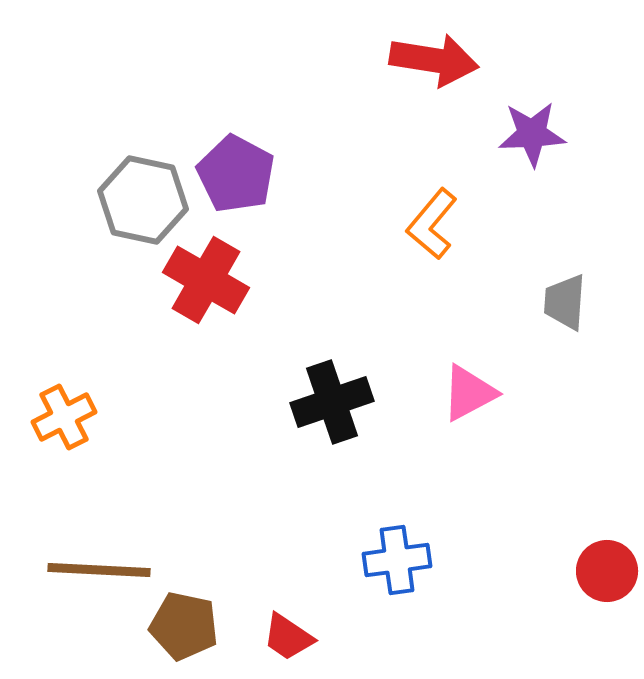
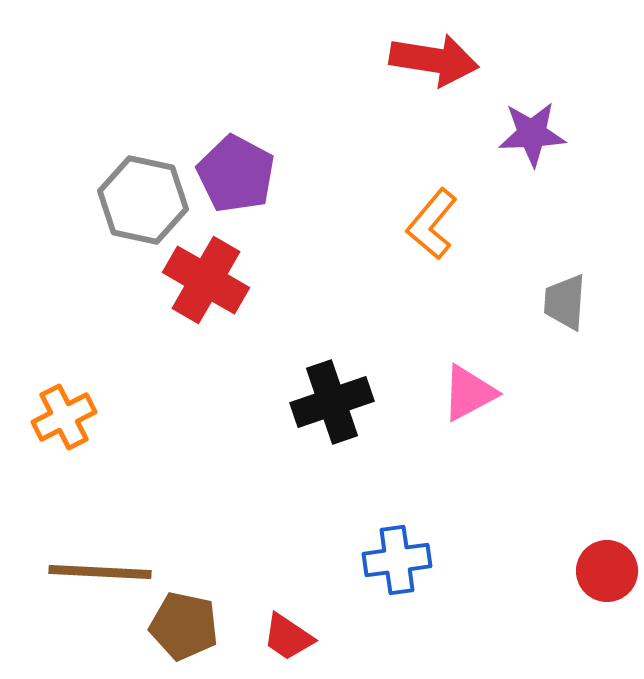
brown line: moved 1 px right, 2 px down
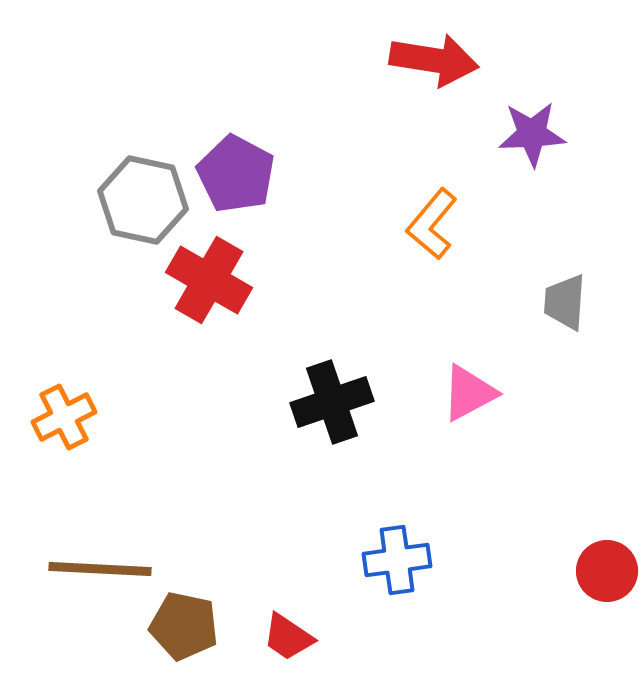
red cross: moved 3 px right
brown line: moved 3 px up
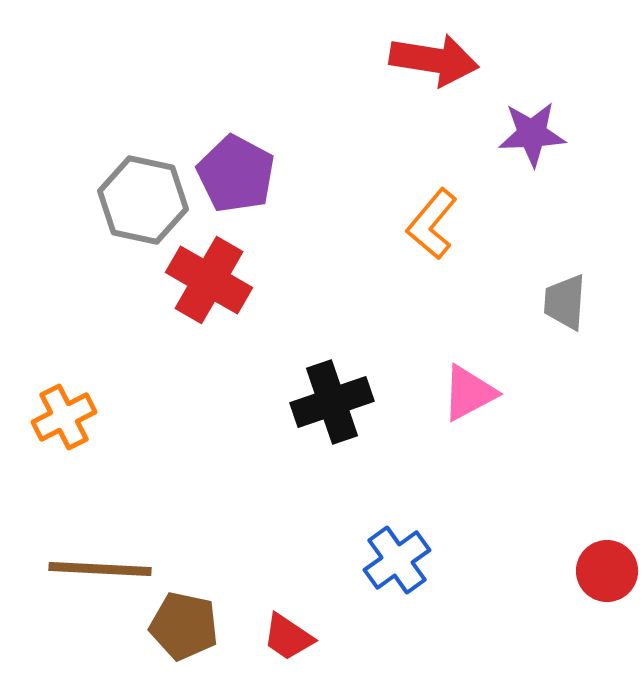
blue cross: rotated 28 degrees counterclockwise
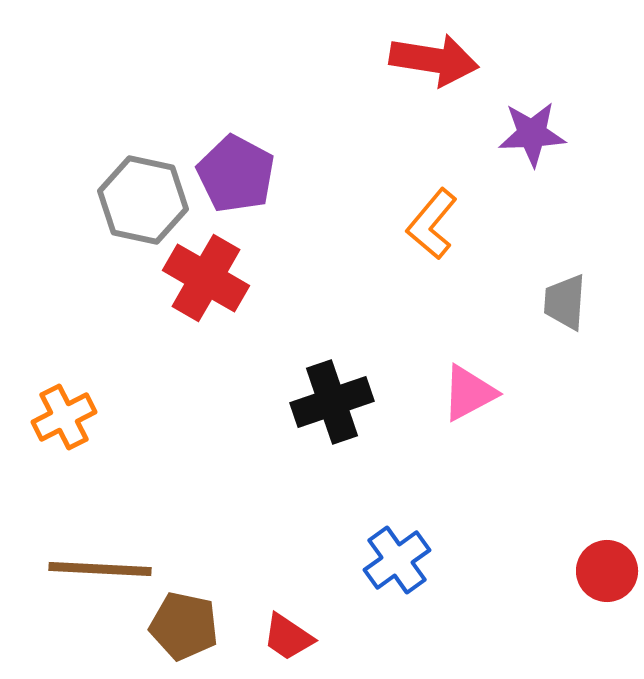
red cross: moved 3 px left, 2 px up
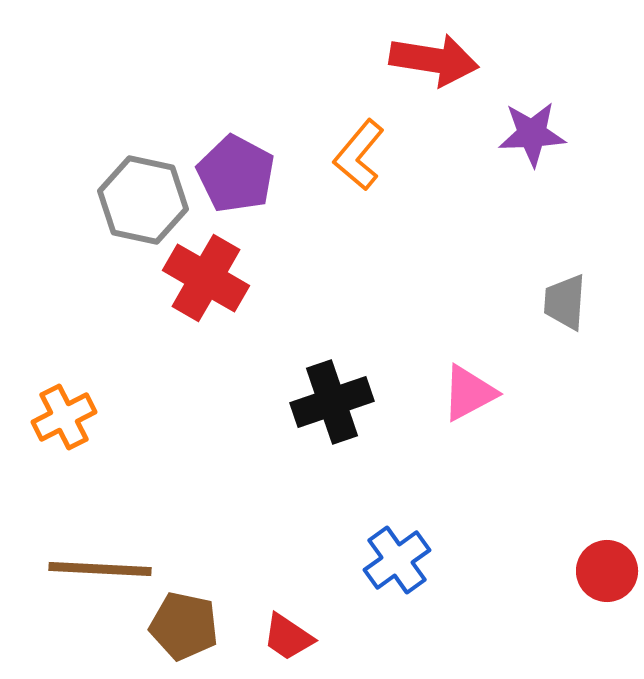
orange L-shape: moved 73 px left, 69 px up
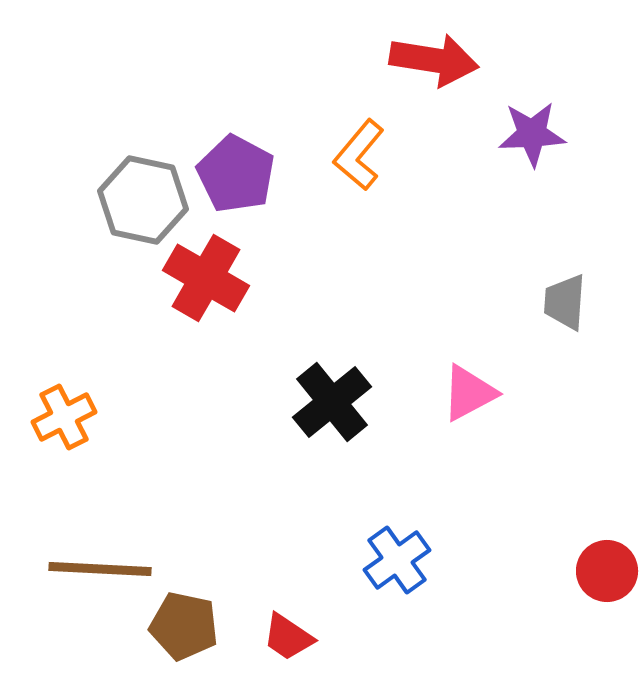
black cross: rotated 20 degrees counterclockwise
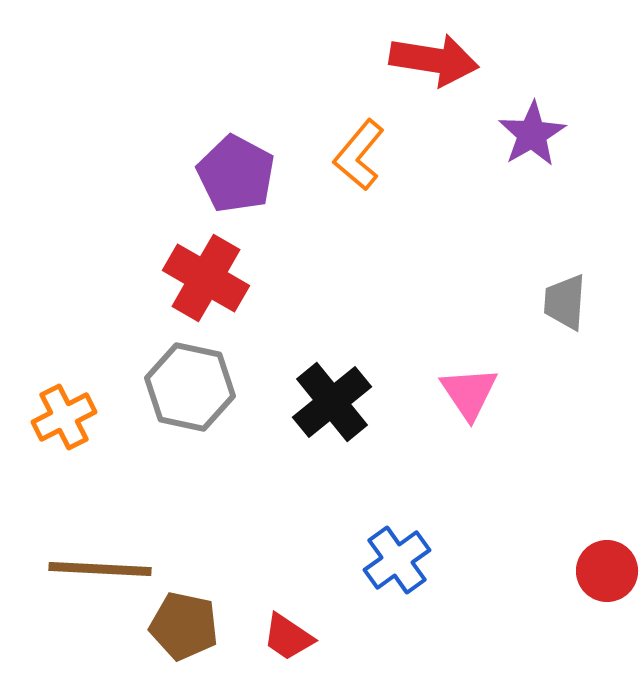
purple star: rotated 28 degrees counterclockwise
gray hexagon: moved 47 px right, 187 px down
pink triangle: rotated 36 degrees counterclockwise
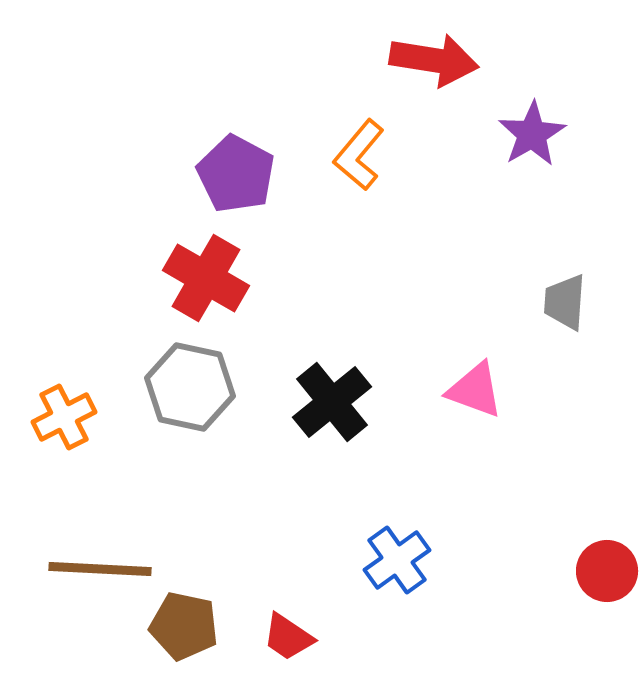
pink triangle: moved 6 px right, 3 px up; rotated 36 degrees counterclockwise
